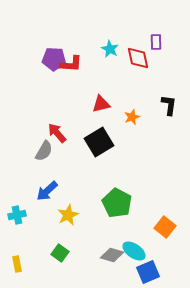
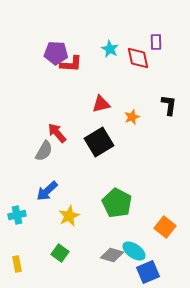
purple pentagon: moved 2 px right, 6 px up
yellow star: moved 1 px right, 1 px down
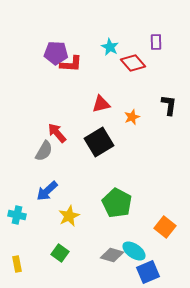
cyan star: moved 2 px up
red diamond: moved 5 px left, 5 px down; rotated 30 degrees counterclockwise
cyan cross: rotated 24 degrees clockwise
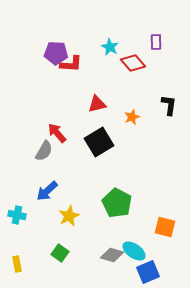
red triangle: moved 4 px left
orange square: rotated 25 degrees counterclockwise
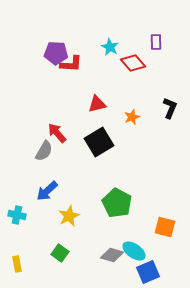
black L-shape: moved 1 px right, 3 px down; rotated 15 degrees clockwise
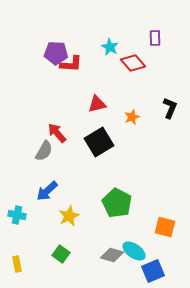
purple rectangle: moved 1 px left, 4 px up
green square: moved 1 px right, 1 px down
blue square: moved 5 px right, 1 px up
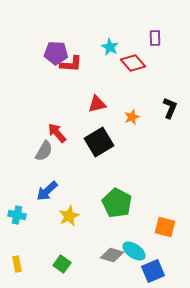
green square: moved 1 px right, 10 px down
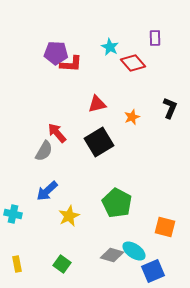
cyan cross: moved 4 px left, 1 px up
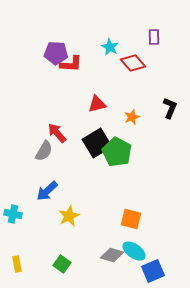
purple rectangle: moved 1 px left, 1 px up
black square: moved 2 px left, 1 px down
green pentagon: moved 51 px up
orange square: moved 34 px left, 8 px up
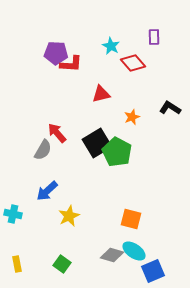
cyan star: moved 1 px right, 1 px up
red triangle: moved 4 px right, 10 px up
black L-shape: rotated 80 degrees counterclockwise
gray semicircle: moved 1 px left, 1 px up
